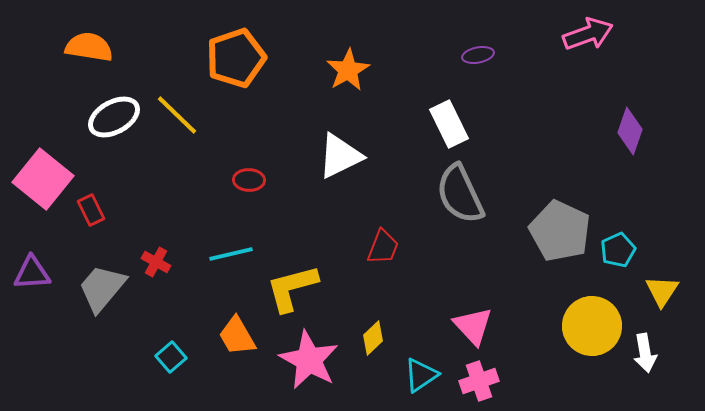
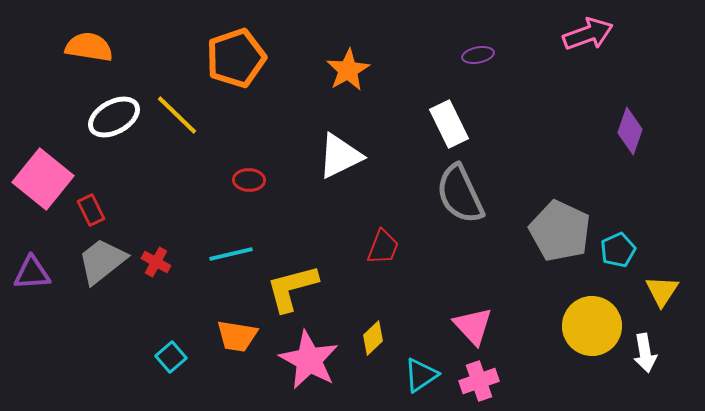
gray trapezoid: moved 27 px up; rotated 12 degrees clockwise
orange trapezoid: rotated 51 degrees counterclockwise
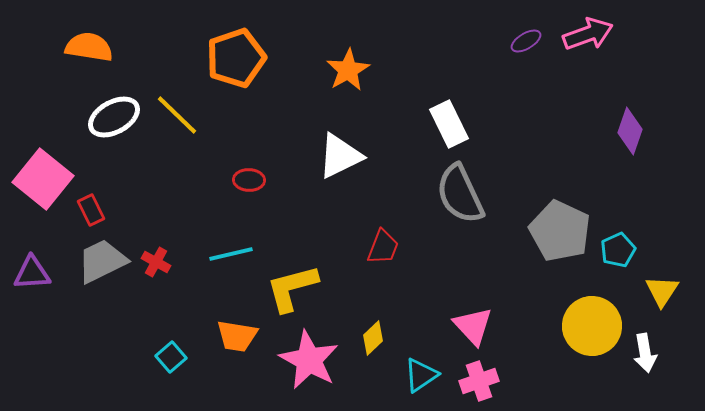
purple ellipse: moved 48 px right, 14 px up; rotated 20 degrees counterclockwise
gray trapezoid: rotated 12 degrees clockwise
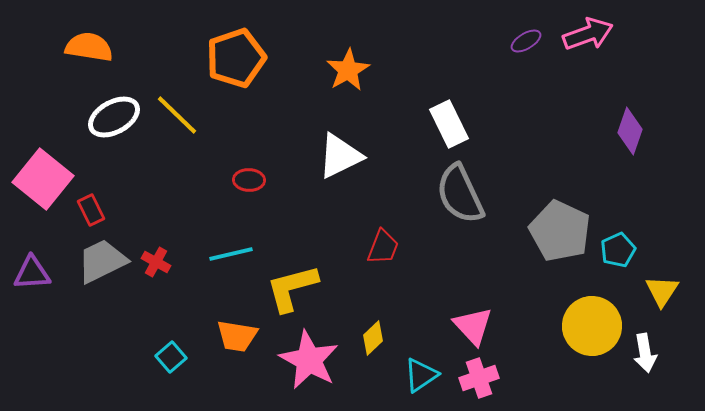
pink cross: moved 3 px up
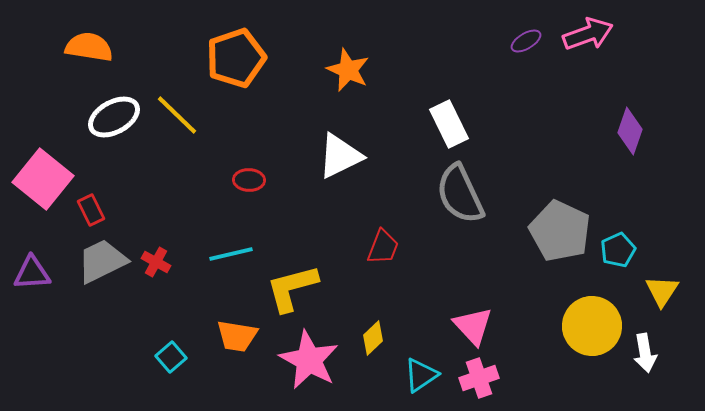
orange star: rotated 18 degrees counterclockwise
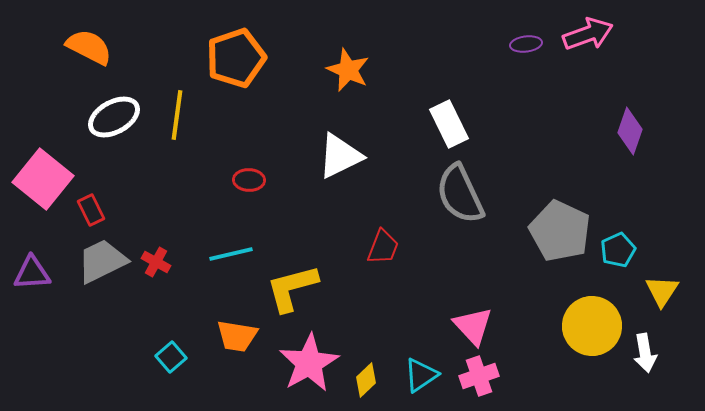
purple ellipse: moved 3 px down; rotated 24 degrees clockwise
orange semicircle: rotated 18 degrees clockwise
yellow line: rotated 54 degrees clockwise
yellow diamond: moved 7 px left, 42 px down
pink star: moved 3 px down; rotated 14 degrees clockwise
pink cross: moved 2 px up
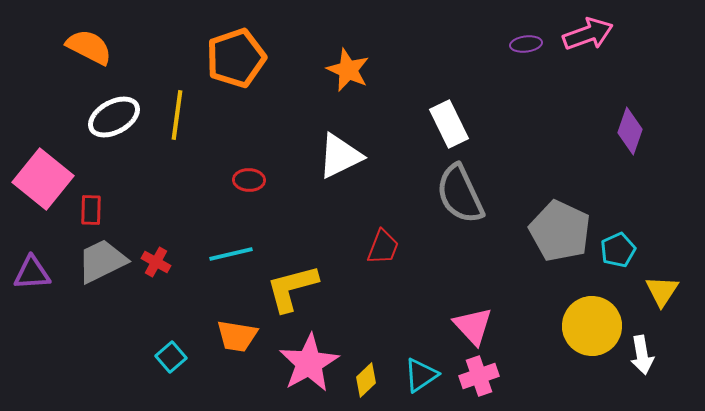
red rectangle: rotated 28 degrees clockwise
white arrow: moved 3 px left, 2 px down
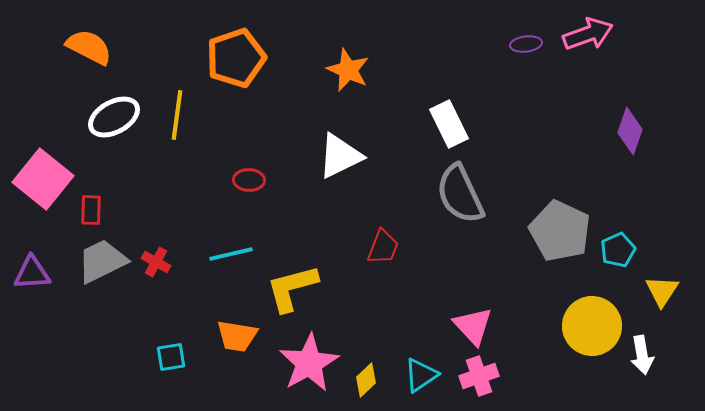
cyan square: rotated 32 degrees clockwise
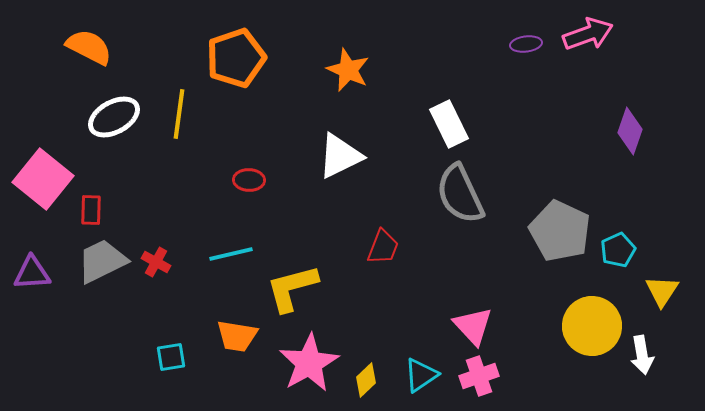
yellow line: moved 2 px right, 1 px up
